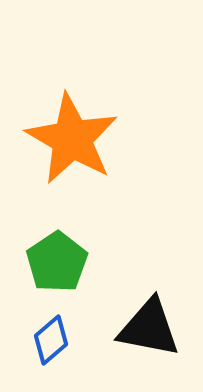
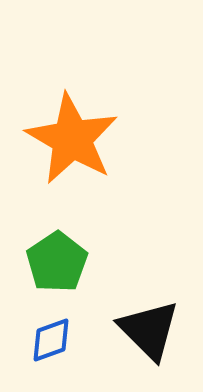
black triangle: moved 2 px down; rotated 34 degrees clockwise
blue diamond: rotated 21 degrees clockwise
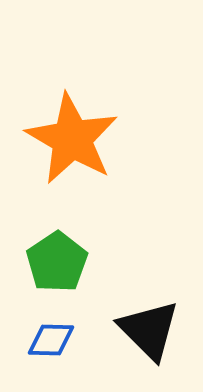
blue diamond: rotated 21 degrees clockwise
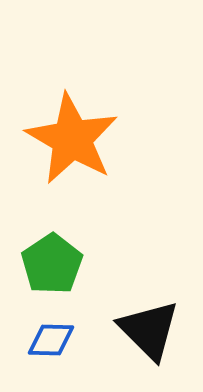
green pentagon: moved 5 px left, 2 px down
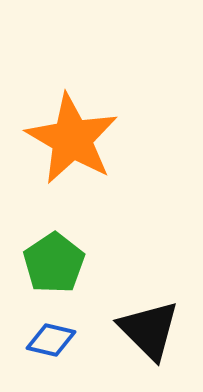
green pentagon: moved 2 px right, 1 px up
blue diamond: rotated 12 degrees clockwise
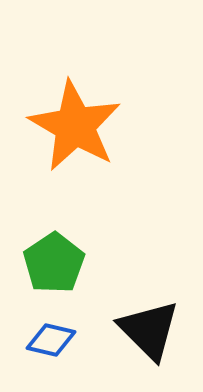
orange star: moved 3 px right, 13 px up
